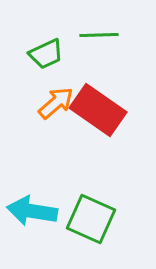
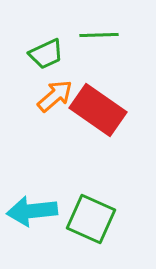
orange arrow: moved 1 px left, 7 px up
cyan arrow: rotated 15 degrees counterclockwise
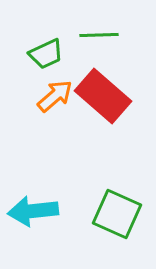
red rectangle: moved 5 px right, 14 px up; rotated 6 degrees clockwise
cyan arrow: moved 1 px right
green square: moved 26 px right, 5 px up
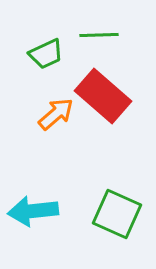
orange arrow: moved 1 px right, 18 px down
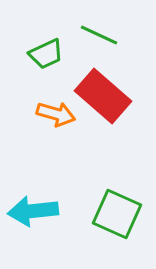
green line: rotated 27 degrees clockwise
orange arrow: rotated 57 degrees clockwise
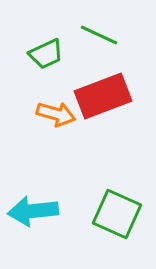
red rectangle: rotated 62 degrees counterclockwise
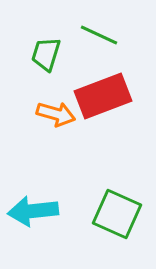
green trapezoid: rotated 132 degrees clockwise
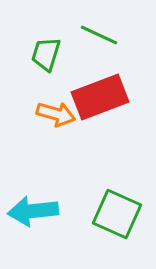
red rectangle: moved 3 px left, 1 px down
